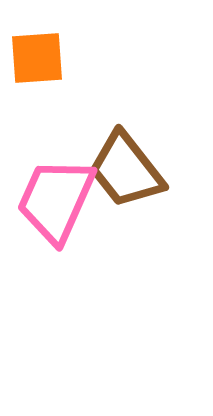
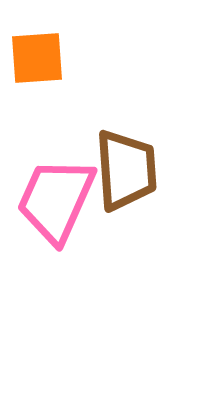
brown trapezoid: rotated 146 degrees counterclockwise
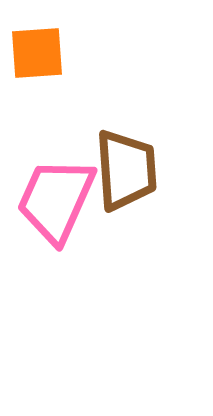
orange square: moved 5 px up
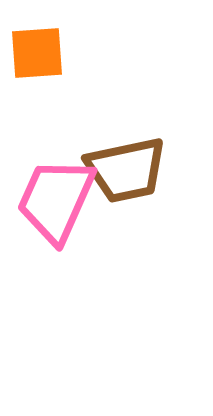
brown trapezoid: rotated 82 degrees clockwise
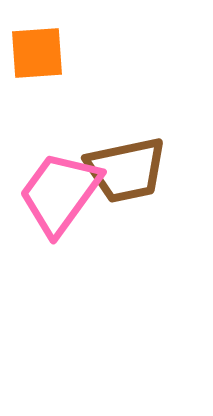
pink trapezoid: moved 4 px right, 7 px up; rotated 12 degrees clockwise
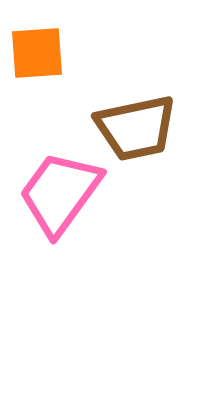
brown trapezoid: moved 10 px right, 42 px up
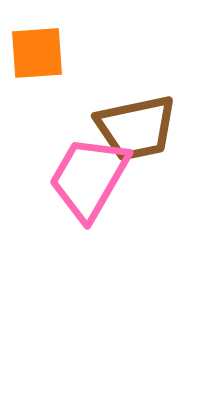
pink trapezoid: moved 29 px right, 15 px up; rotated 6 degrees counterclockwise
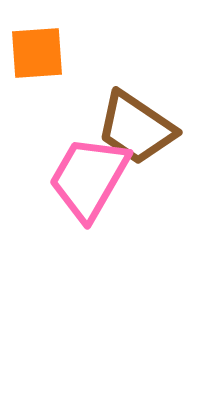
brown trapezoid: rotated 46 degrees clockwise
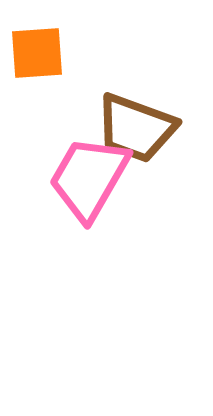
brown trapezoid: rotated 14 degrees counterclockwise
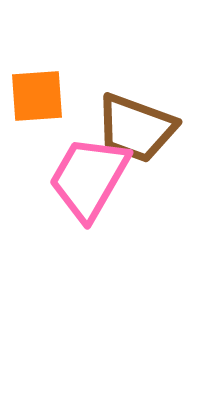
orange square: moved 43 px down
